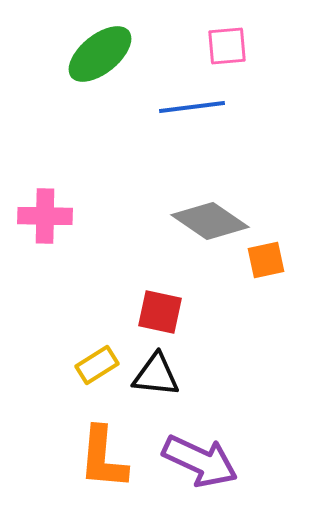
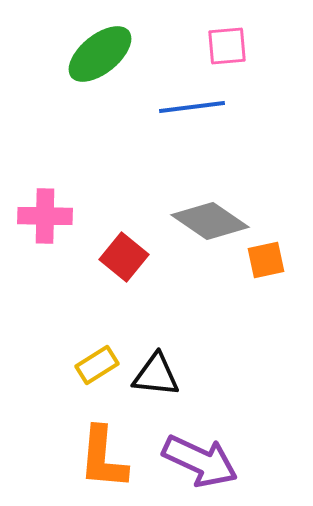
red square: moved 36 px left, 55 px up; rotated 27 degrees clockwise
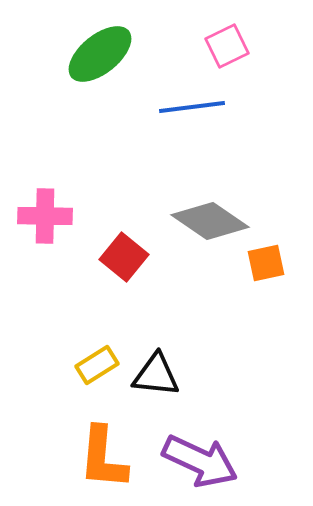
pink square: rotated 21 degrees counterclockwise
orange square: moved 3 px down
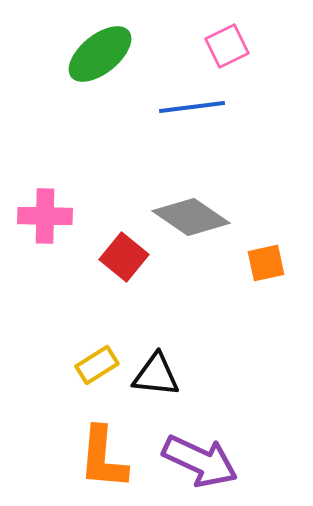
gray diamond: moved 19 px left, 4 px up
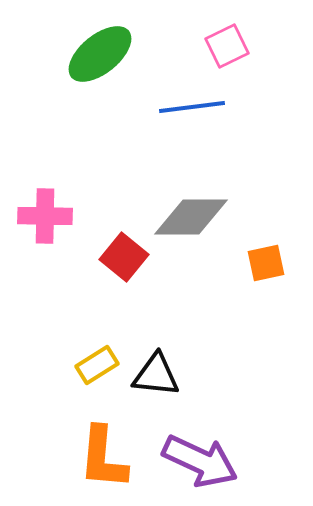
gray diamond: rotated 34 degrees counterclockwise
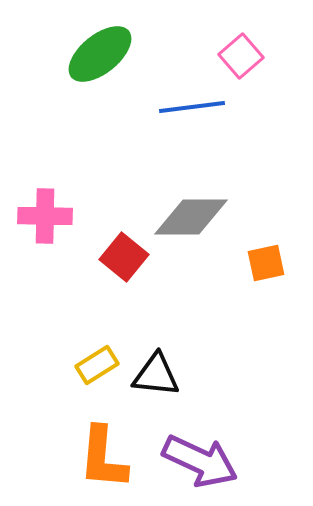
pink square: moved 14 px right, 10 px down; rotated 15 degrees counterclockwise
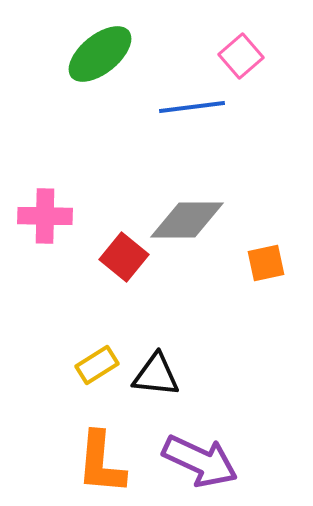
gray diamond: moved 4 px left, 3 px down
orange L-shape: moved 2 px left, 5 px down
